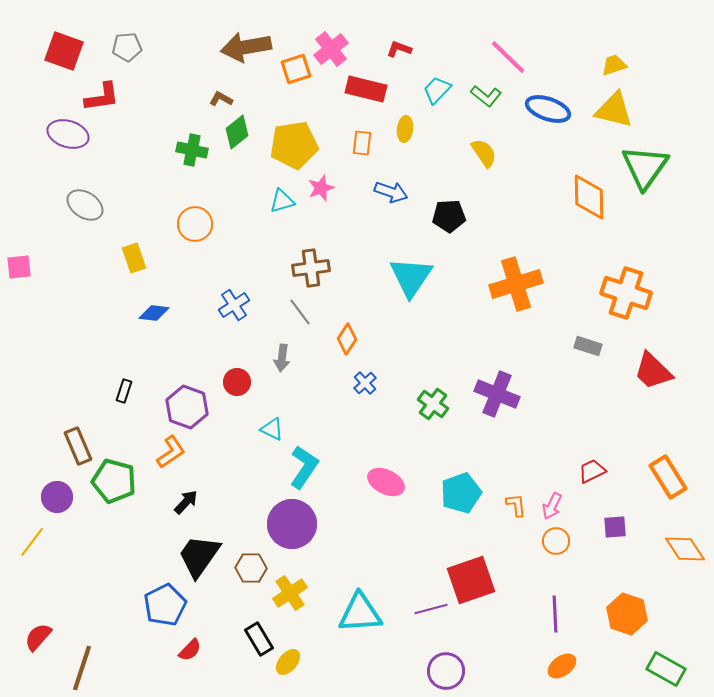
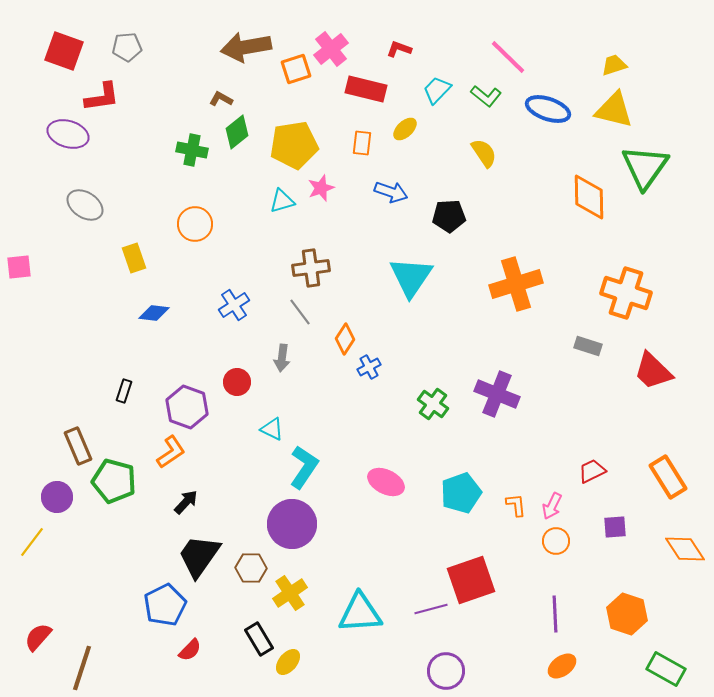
yellow ellipse at (405, 129): rotated 40 degrees clockwise
orange diamond at (347, 339): moved 2 px left
blue cross at (365, 383): moved 4 px right, 16 px up; rotated 15 degrees clockwise
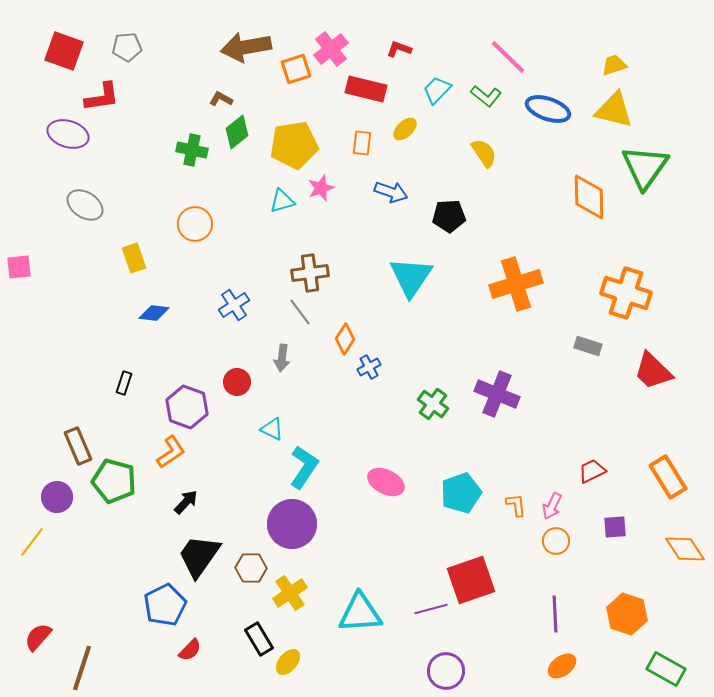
brown cross at (311, 268): moved 1 px left, 5 px down
black rectangle at (124, 391): moved 8 px up
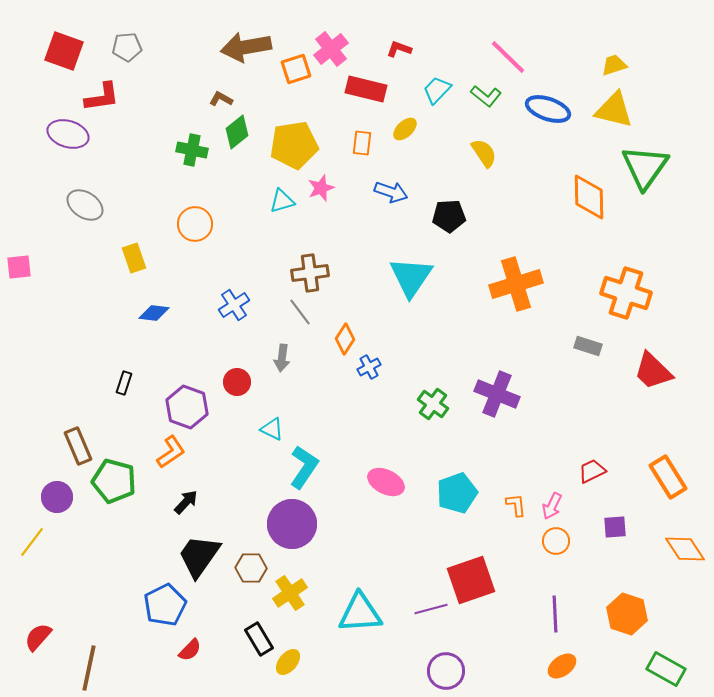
cyan pentagon at (461, 493): moved 4 px left
brown line at (82, 668): moved 7 px right; rotated 6 degrees counterclockwise
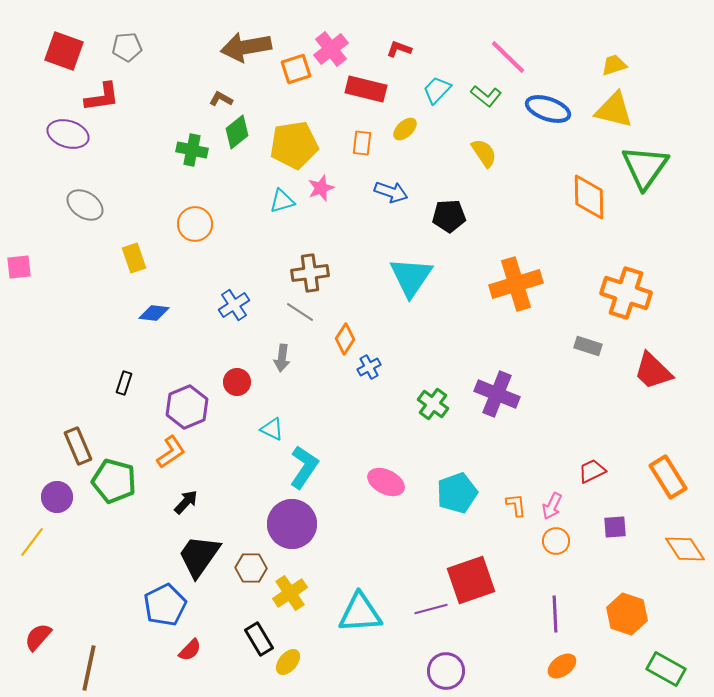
gray line at (300, 312): rotated 20 degrees counterclockwise
purple hexagon at (187, 407): rotated 18 degrees clockwise
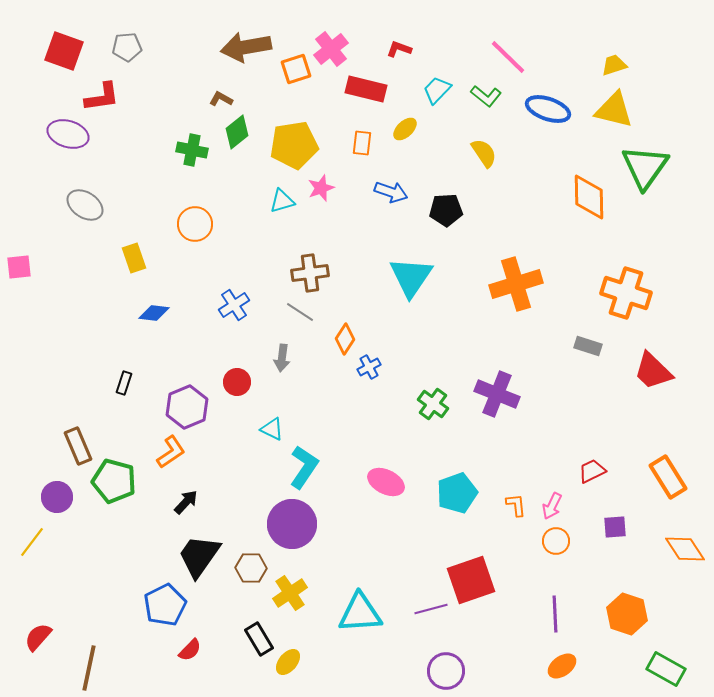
black pentagon at (449, 216): moved 3 px left, 6 px up
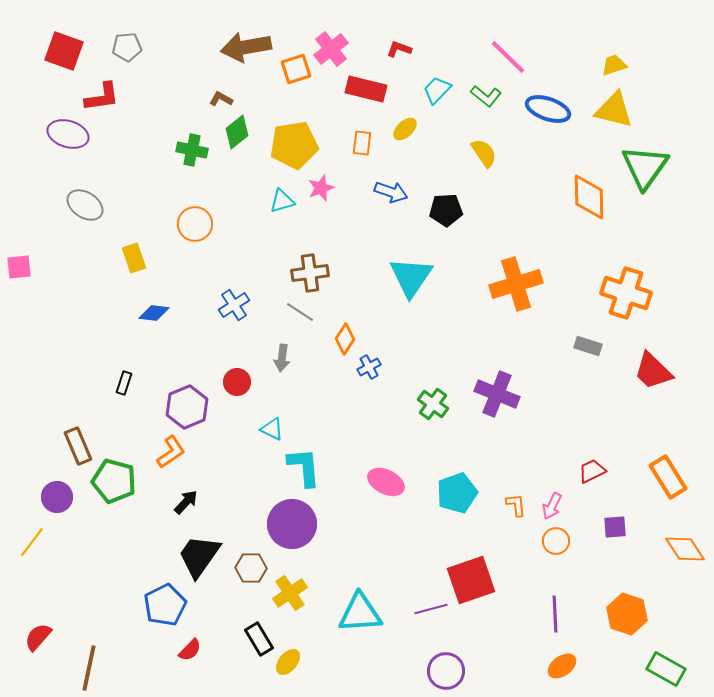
cyan L-shape at (304, 467): rotated 39 degrees counterclockwise
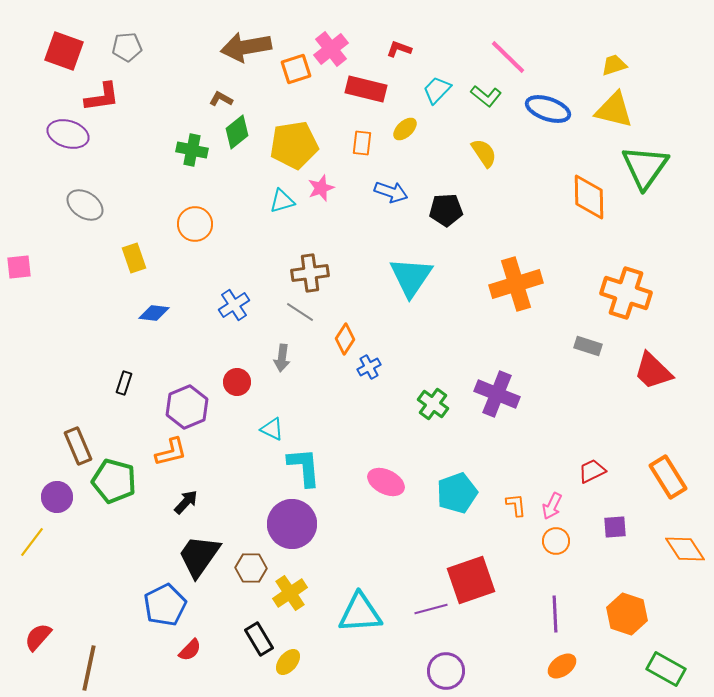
orange L-shape at (171, 452): rotated 20 degrees clockwise
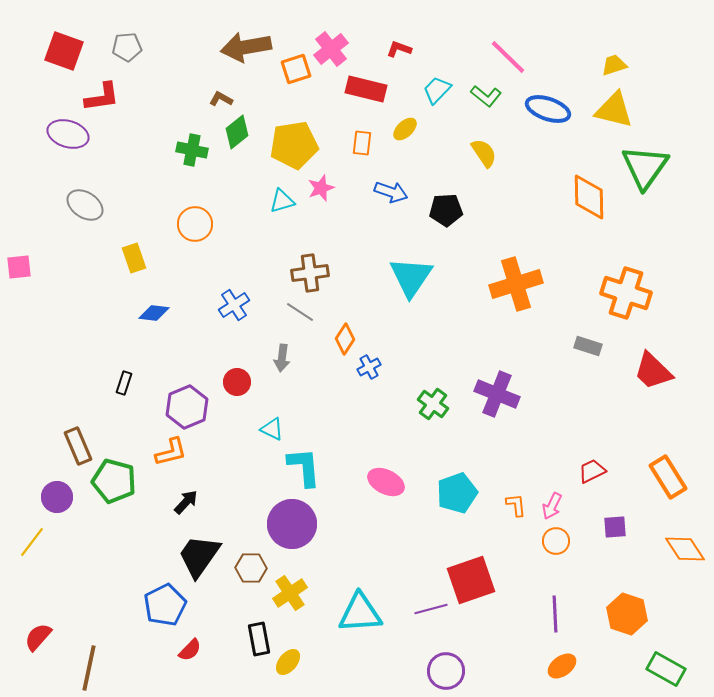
black rectangle at (259, 639): rotated 20 degrees clockwise
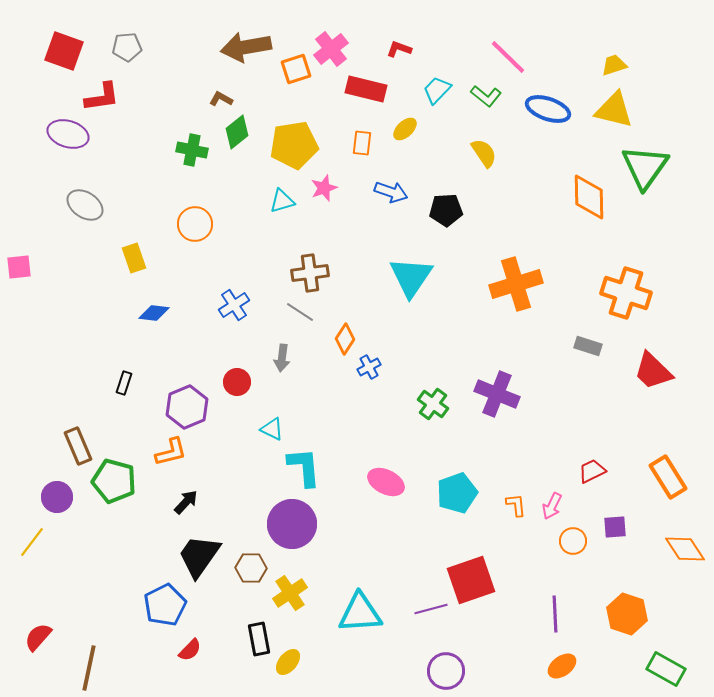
pink star at (321, 188): moved 3 px right
orange circle at (556, 541): moved 17 px right
